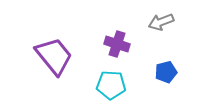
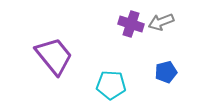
purple cross: moved 14 px right, 20 px up
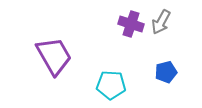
gray arrow: rotated 40 degrees counterclockwise
purple trapezoid: rotated 9 degrees clockwise
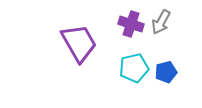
purple trapezoid: moved 25 px right, 13 px up
cyan pentagon: moved 23 px right, 17 px up; rotated 16 degrees counterclockwise
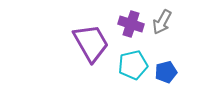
gray arrow: moved 1 px right
purple trapezoid: moved 12 px right
cyan pentagon: moved 1 px left, 3 px up
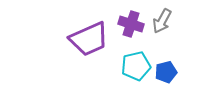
gray arrow: moved 1 px up
purple trapezoid: moved 2 px left, 4 px up; rotated 96 degrees clockwise
cyan pentagon: moved 3 px right, 1 px down
